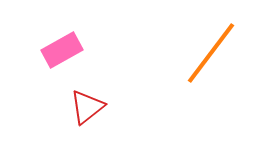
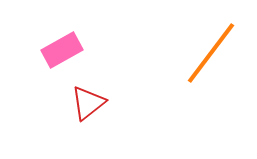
red triangle: moved 1 px right, 4 px up
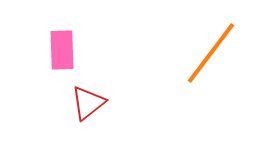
pink rectangle: rotated 63 degrees counterclockwise
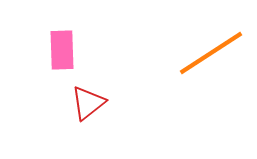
orange line: rotated 20 degrees clockwise
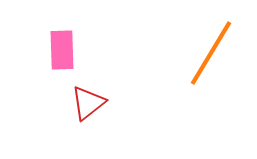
orange line: rotated 26 degrees counterclockwise
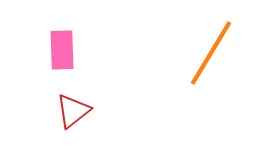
red triangle: moved 15 px left, 8 px down
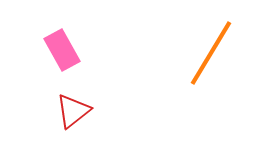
pink rectangle: rotated 27 degrees counterclockwise
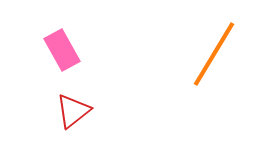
orange line: moved 3 px right, 1 px down
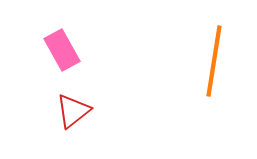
orange line: moved 7 px down; rotated 22 degrees counterclockwise
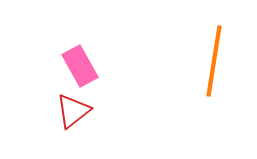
pink rectangle: moved 18 px right, 16 px down
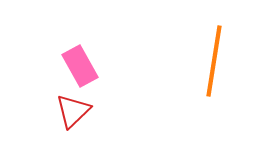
red triangle: rotated 6 degrees counterclockwise
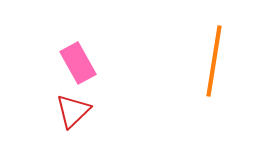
pink rectangle: moved 2 px left, 3 px up
